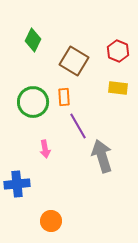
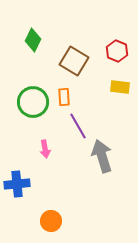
red hexagon: moved 1 px left
yellow rectangle: moved 2 px right, 1 px up
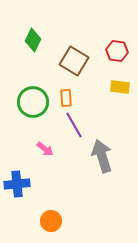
red hexagon: rotated 15 degrees counterclockwise
orange rectangle: moved 2 px right, 1 px down
purple line: moved 4 px left, 1 px up
pink arrow: rotated 42 degrees counterclockwise
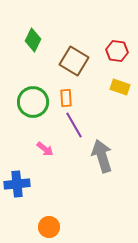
yellow rectangle: rotated 12 degrees clockwise
orange circle: moved 2 px left, 6 px down
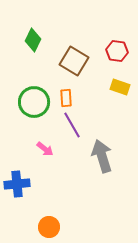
green circle: moved 1 px right
purple line: moved 2 px left
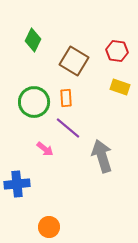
purple line: moved 4 px left, 3 px down; rotated 20 degrees counterclockwise
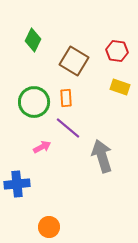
pink arrow: moved 3 px left, 2 px up; rotated 66 degrees counterclockwise
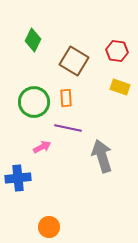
purple line: rotated 28 degrees counterclockwise
blue cross: moved 1 px right, 6 px up
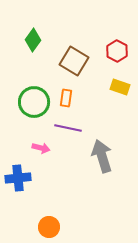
green diamond: rotated 10 degrees clockwise
red hexagon: rotated 20 degrees clockwise
orange rectangle: rotated 12 degrees clockwise
pink arrow: moved 1 px left, 1 px down; rotated 42 degrees clockwise
